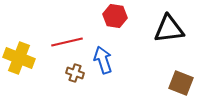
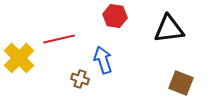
red line: moved 8 px left, 3 px up
yellow cross: rotated 24 degrees clockwise
brown cross: moved 5 px right, 6 px down
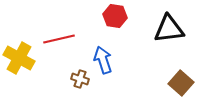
yellow cross: rotated 16 degrees counterclockwise
brown square: rotated 20 degrees clockwise
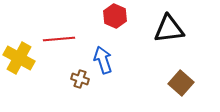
red hexagon: rotated 15 degrees clockwise
red line: rotated 8 degrees clockwise
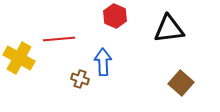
blue arrow: moved 2 px down; rotated 16 degrees clockwise
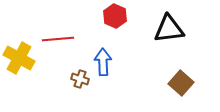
red line: moved 1 px left
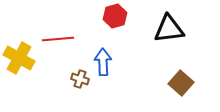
red hexagon: rotated 20 degrees clockwise
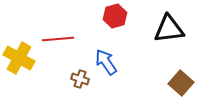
blue arrow: moved 3 px right; rotated 32 degrees counterclockwise
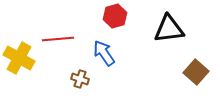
blue arrow: moved 2 px left, 9 px up
brown square: moved 15 px right, 11 px up
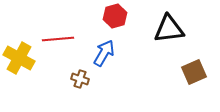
blue arrow: rotated 64 degrees clockwise
brown square: moved 2 px left; rotated 25 degrees clockwise
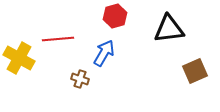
brown square: moved 1 px right, 1 px up
